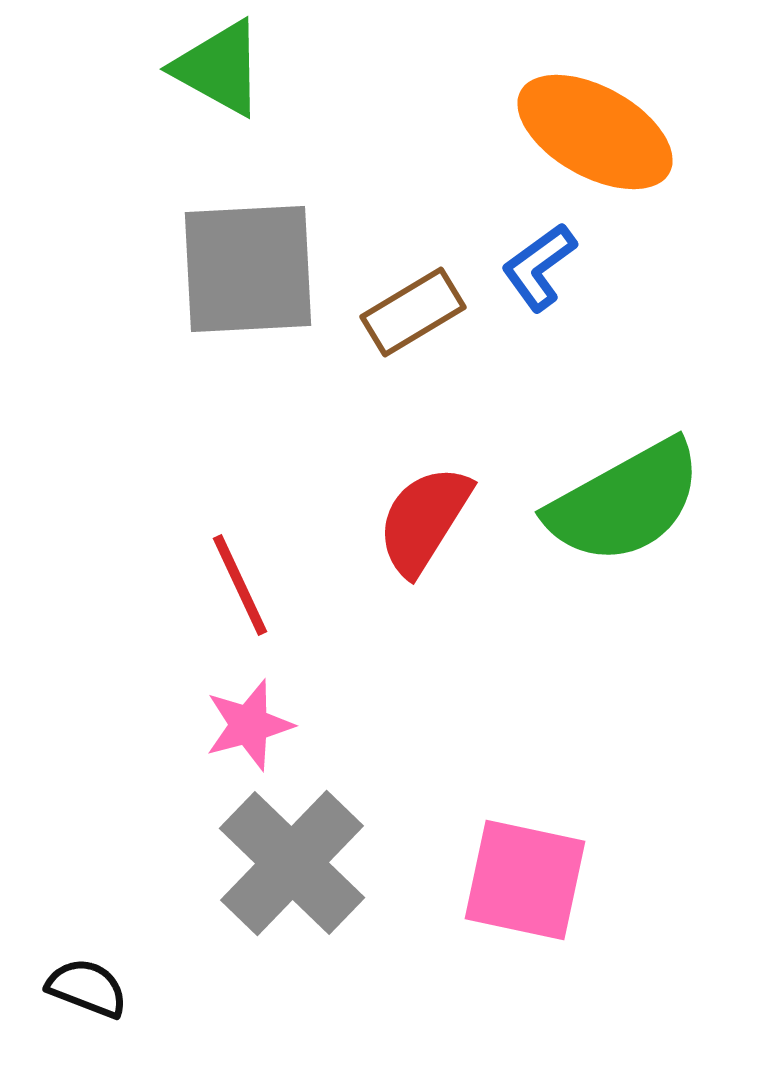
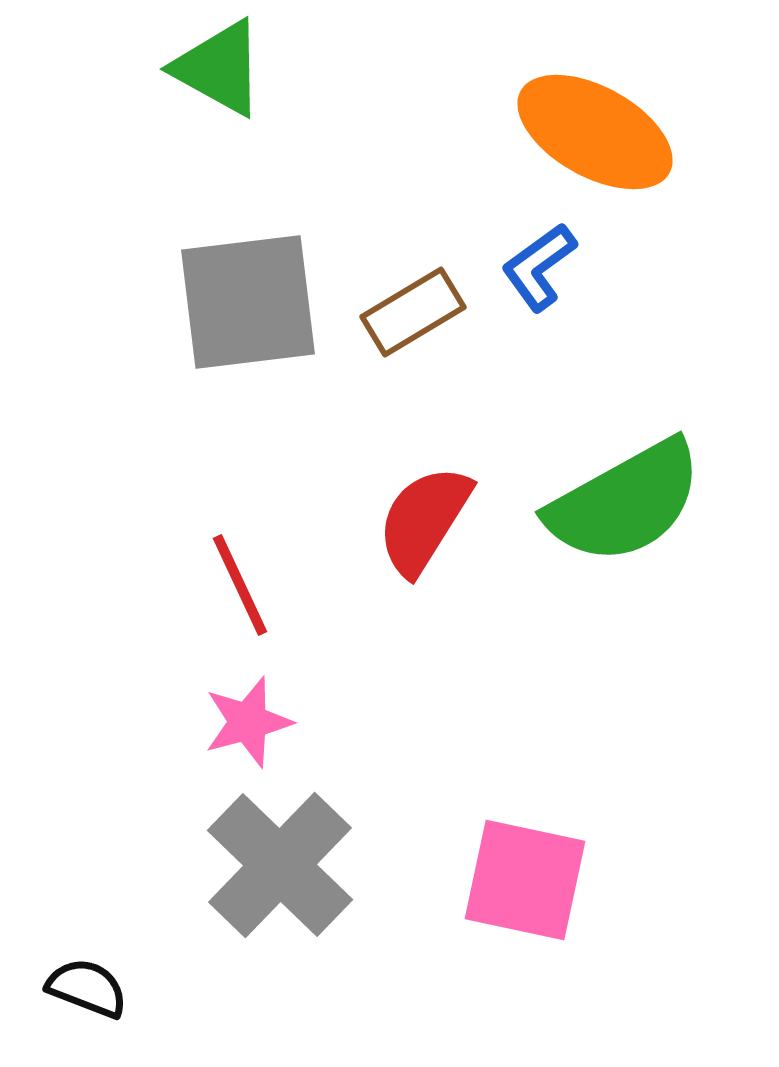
gray square: moved 33 px down; rotated 4 degrees counterclockwise
pink star: moved 1 px left, 3 px up
gray cross: moved 12 px left, 2 px down
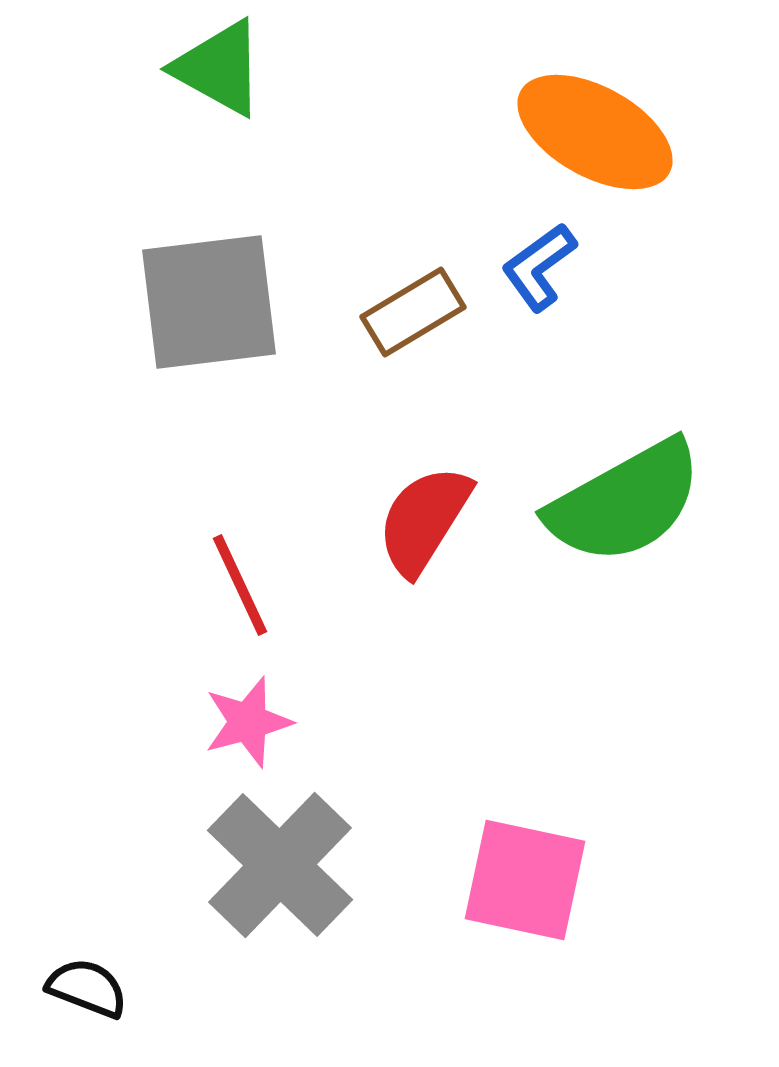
gray square: moved 39 px left
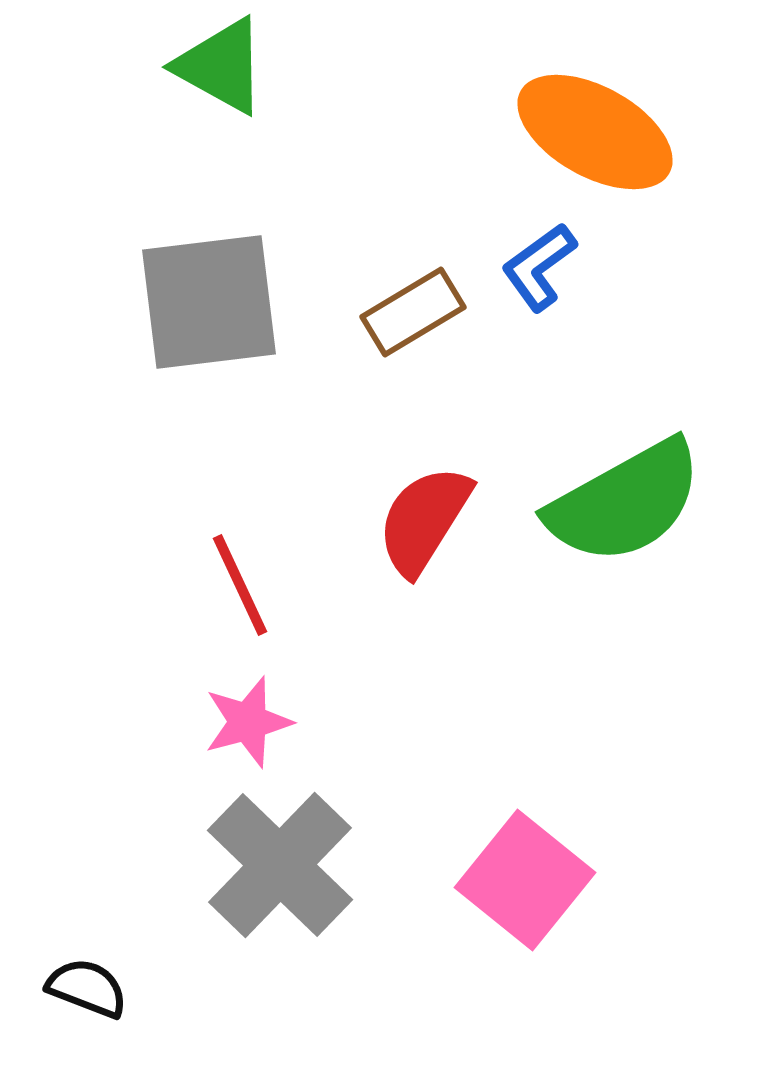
green triangle: moved 2 px right, 2 px up
pink square: rotated 27 degrees clockwise
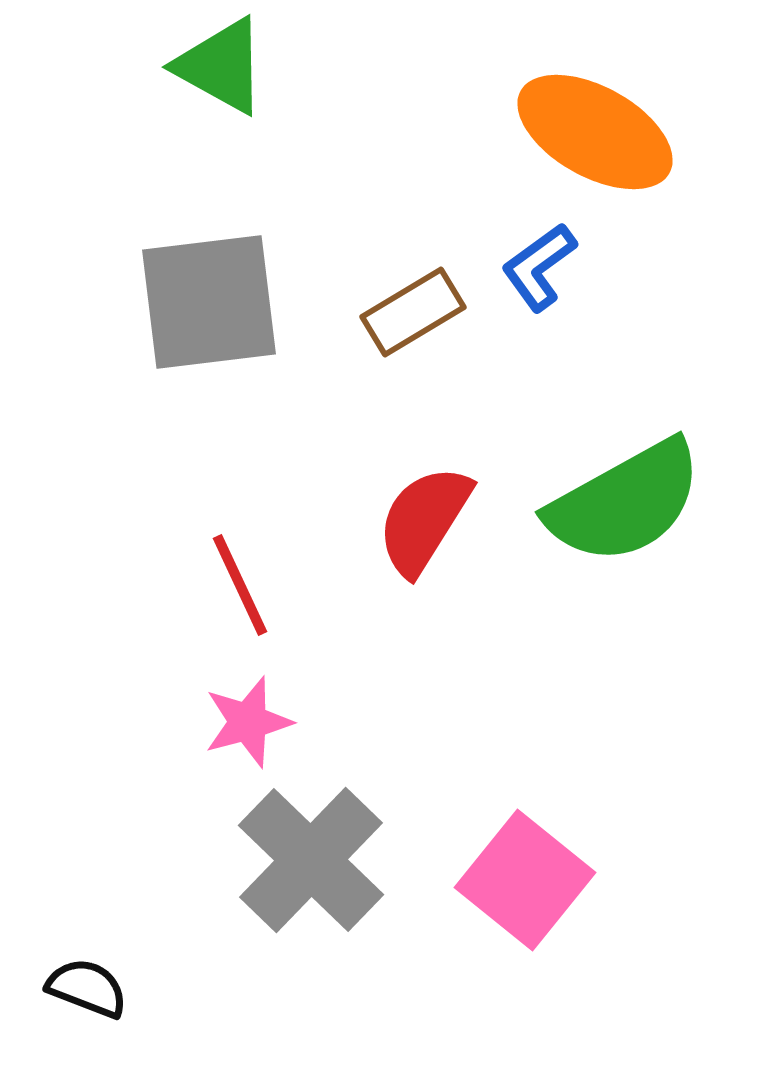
gray cross: moved 31 px right, 5 px up
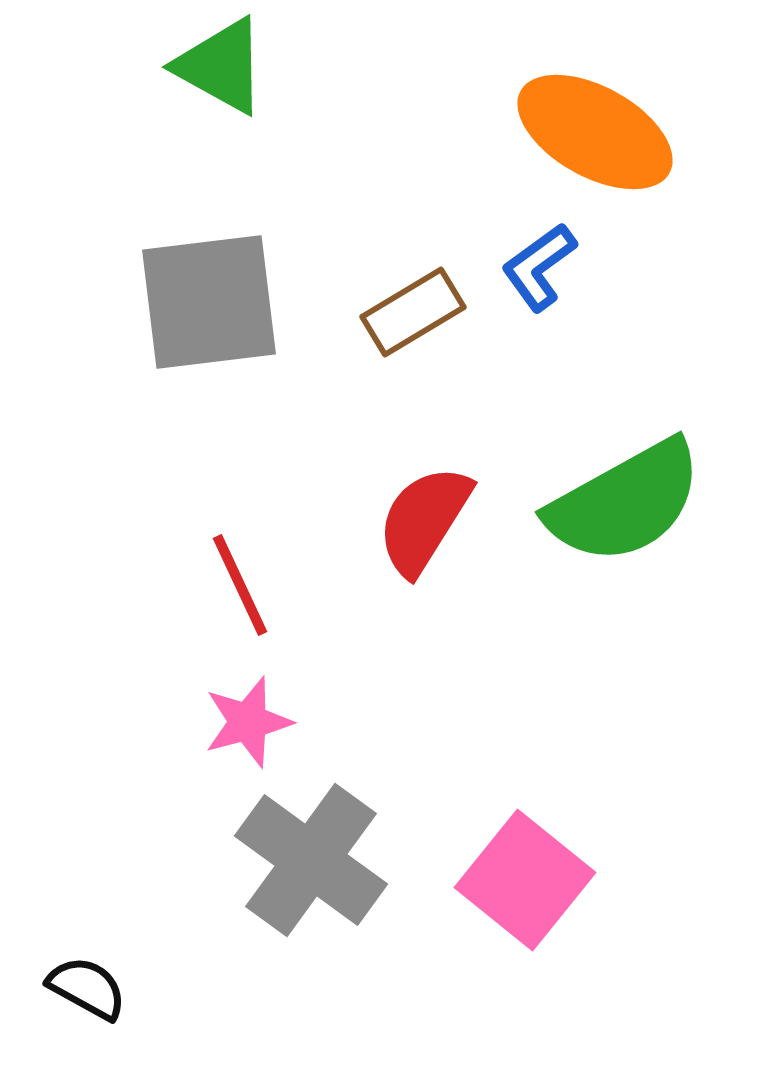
gray cross: rotated 8 degrees counterclockwise
black semicircle: rotated 8 degrees clockwise
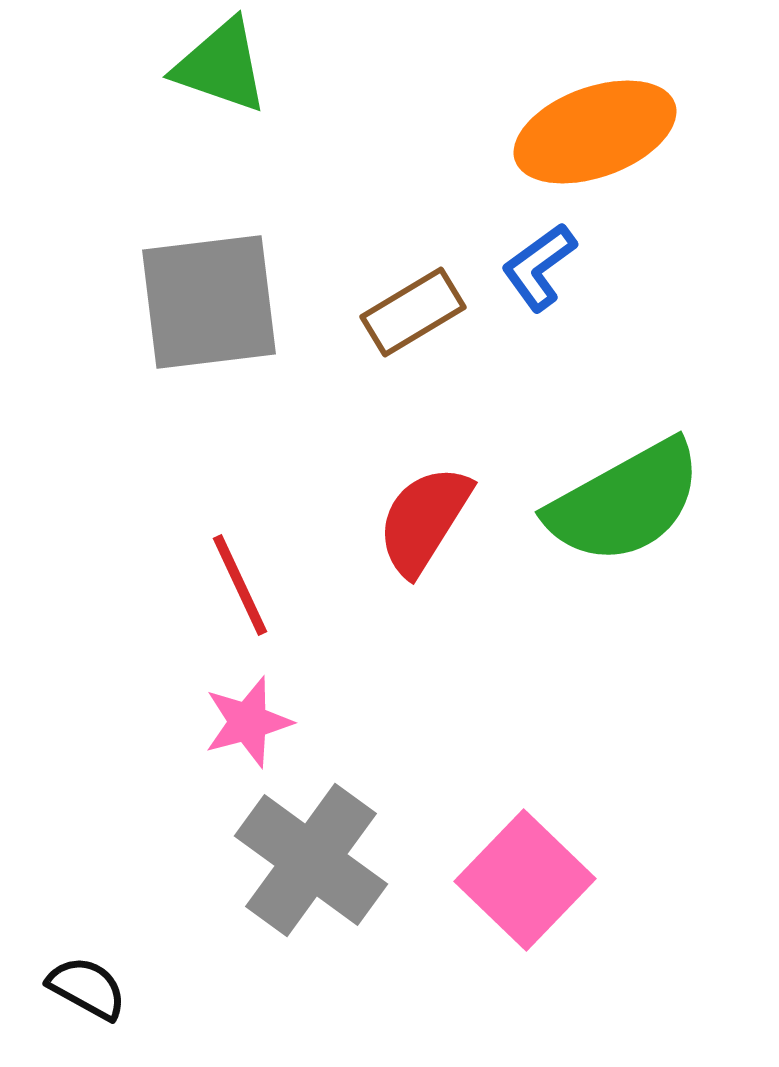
green triangle: rotated 10 degrees counterclockwise
orange ellipse: rotated 49 degrees counterclockwise
pink square: rotated 5 degrees clockwise
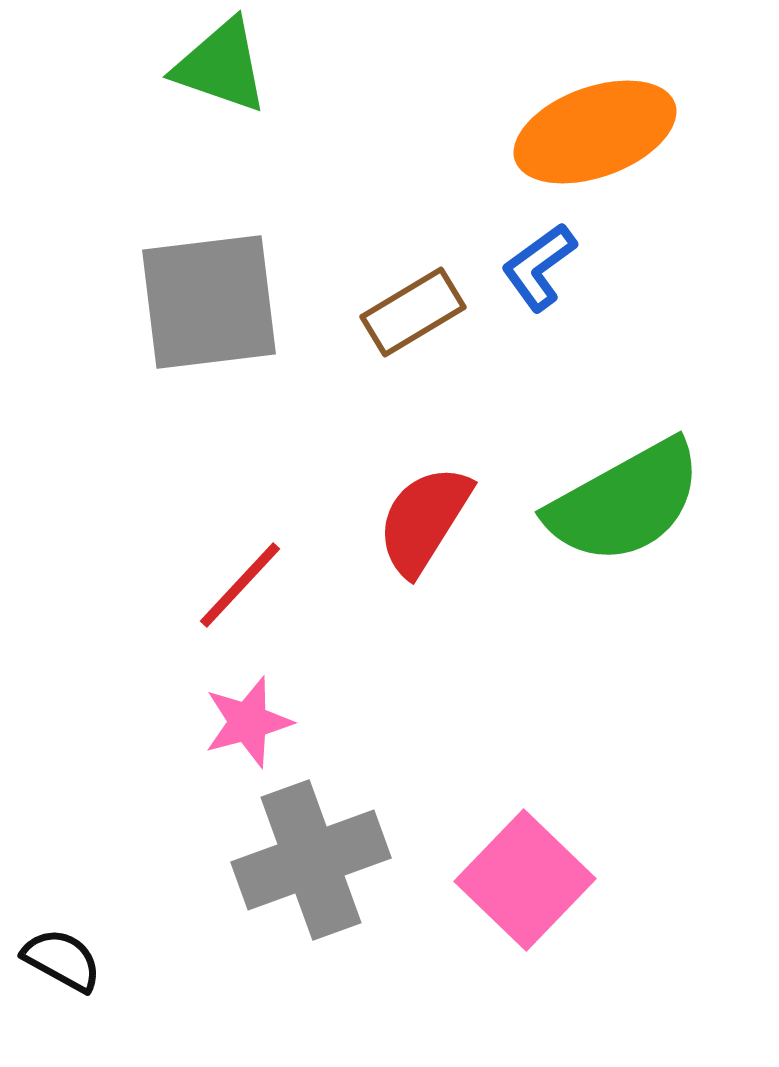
red line: rotated 68 degrees clockwise
gray cross: rotated 34 degrees clockwise
black semicircle: moved 25 px left, 28 px up
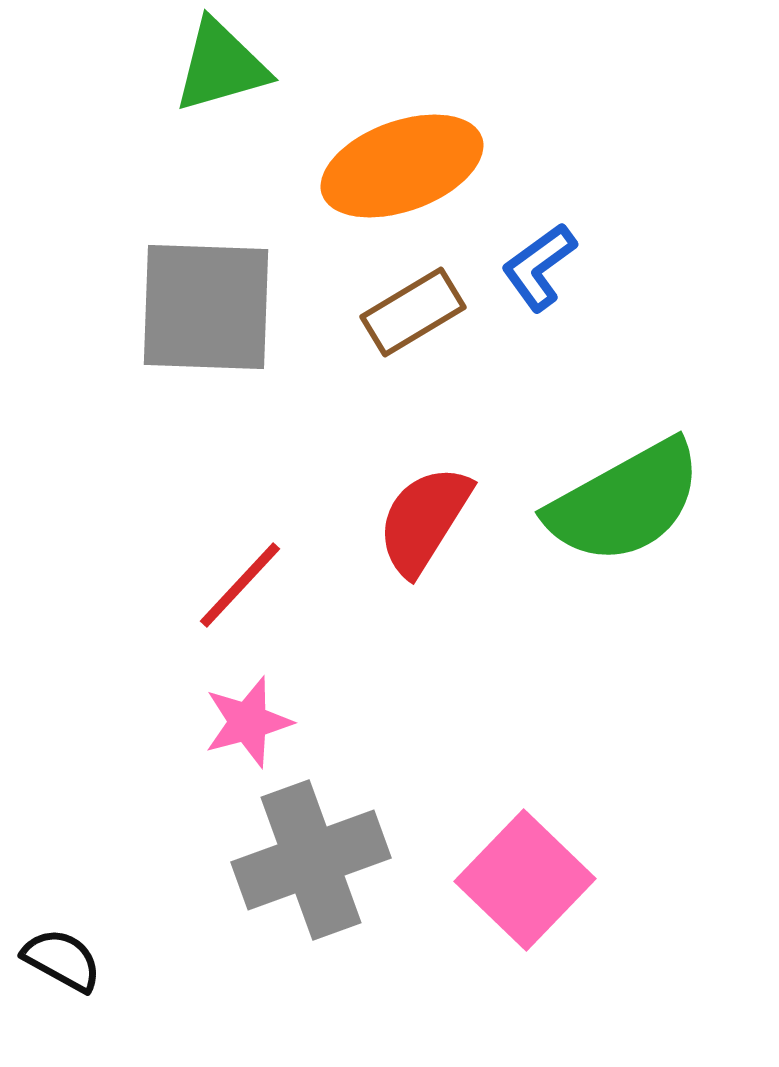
green triangle: rotated 35 degrees counterclockwise
orange ellipse: moved 193 px left, 34 px down
gray square: moved 3 px left, 5 px down; rotated 9 degrees clockwise
